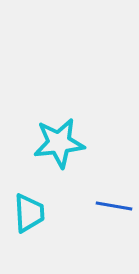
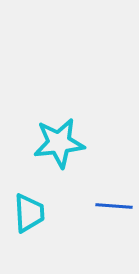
blue line: rotated 6 degrees counterclockwise
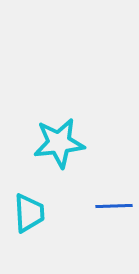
blue line: rotated 6 degrees counterclockwise
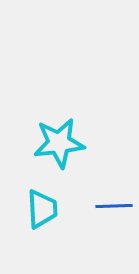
cyan trapezoid: moved 13 px right, 4 px up
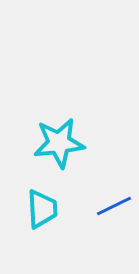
blue line: rotated 24 degrees counterclockwise
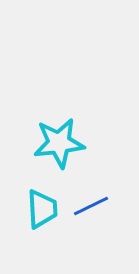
blue line: moved 23 px left
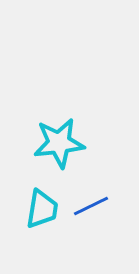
cyan trapezoid: rotated 12 degrees clockwise
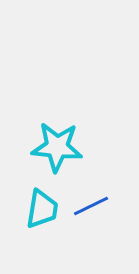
cyan star: moved 2 px left, 4 px down; rotated 12 degrees clockwise
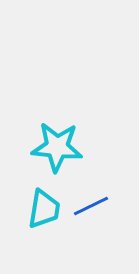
cyan trapezoid: moved 2 px right
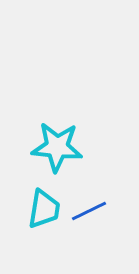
blue line: moved 2 px left, 5 px down
